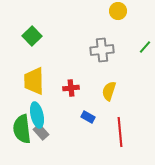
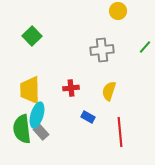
yellow trapezoid: moved 4 px left, 9 px down
cyan ellipse: rotated 30 degrees clockwise
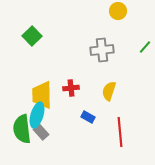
yellow trapezoid: moved 12 px right, 5 px down
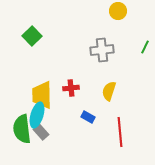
green line: rotated 16 degrees counterclockwise
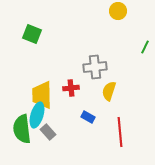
green square: moved 2 px up; rotated 24 degrees counterclockwise
gray cross: moved 7 px left, 17 px down
gray rectangle: moved 7 px right
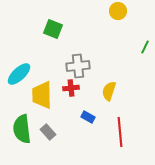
green square: moved 21 px right, 5 px up
gray cross: moved 17 px left, 1 px up
cyan ellipse: moved 18 px left, 41 px up; rotated 30 degrees clockwise
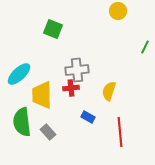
gray cross: moved 1 px left, 4 px down
green semicircle: moved 7 px up
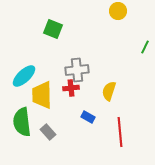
cyan ellipse: moved 5 px right, 2 px down
